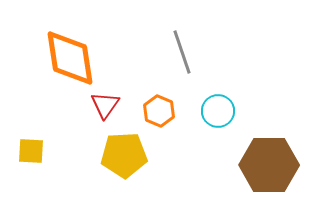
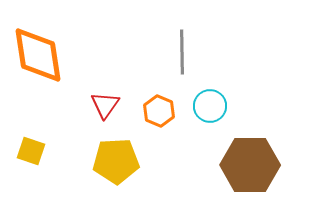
gray line: rotated 18 degrees clockwise
orange diamond: moved 32 px left, 3 px up
cyan circle: moved 8 px left, 5 px up
yellow square: rotated 16 degrees clockwise
yellow pentagon: moved 8 px left, 6 px down
brown hexagon: moved 19 px left
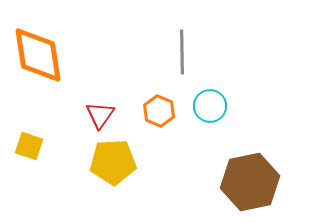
red triangle: moved 5 px left, 10 px down
yellow square: moved 2 px left, 5 px up
yellow pentagon: moved 3 px left, 1 px down
brown hexagon: moved 17 px down; rotated 12 degrees counterclockwise
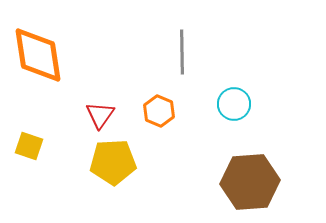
cyan circle: moved 24 px right, 2 px up
brown hexagon: rotated 8 degrees clockwise
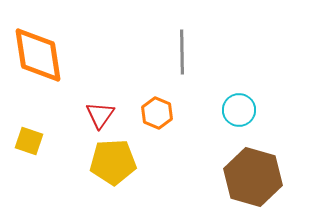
cyan circle: moved 5 px right, 6 px down
orange hexagon: moved 2 px left, 2 px down
yellow square: moved 5 px up
brown hexagon: moved 3 px right, 5 px up; rotated 20 degrees clockwise
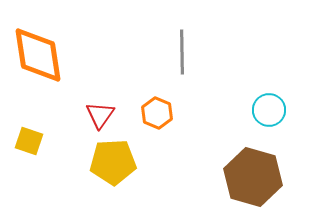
cyan circle: moved 30 px right
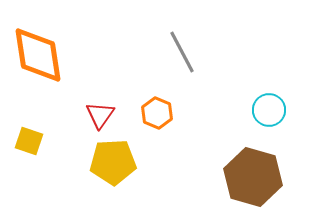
gray line: rotated 27 degrees counterclockwise
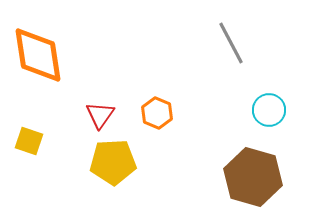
gray line: moved 49 px right, 9 px up
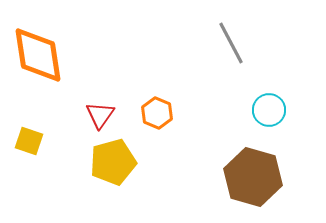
yellow pentagon: rotated 12 degrees counterclockwise
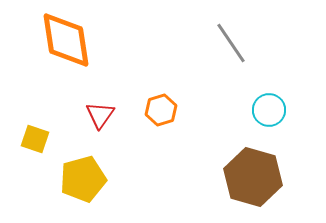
gray line: rotated 6 degrees counterclockwise
orange diamond: moved 28 px right, 15 px up
orange hexagon: moved 4 px right, 3 px up; rotated 20 degrees clockwise
yellow square: moved 6 px right, 2 px up
yellow pentagon: moved 30 px left, 17 px down
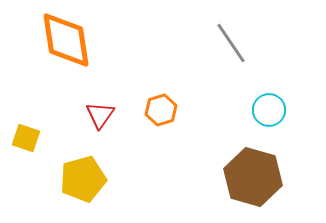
yellow square: moved 9 px left, 1 px up
